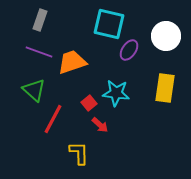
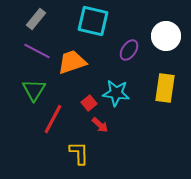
gray rectangle: moved 4 px left, 1 px up; rotated 20 degrees clockwise
cyan square: moved 16 px left, 3 px up
purple line: moved 2 px left, 1 px up; rotated 8 degrees clockwise
green triangle: rotated 20 degrees clockwise
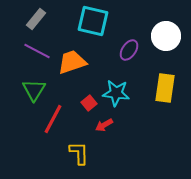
red arrow: moved 4 px right; rotated 108 degrees clockwise
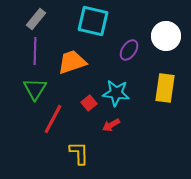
purple line: moved 2 px left; rotated 64 degrees clockwise
green triangle: moved 1 px right, 1 px up
red arrow: moved 7 px right
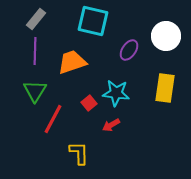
green triangle: moved 2 px down
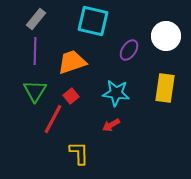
red square: moved 18 px left, 7 px up
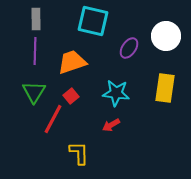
gray rectangle: rotated 40 degrees counterclockwise
purple ellipse: moved 2 px up
green triangle: moved 1 px left, 1 px down
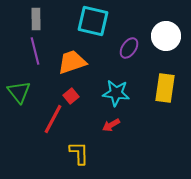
purple line: rotated 16 degrees counterclockwise
green triangle: moved 15 px left; rotated 10 degrees counterclockwise
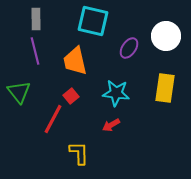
orange trapezoid: moved 3 px right, 1 px up; rotated 84 degrees counterclockwise
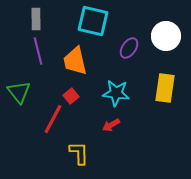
purple line: moved 3 px right
